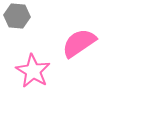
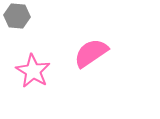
pink semicircle: moved 12 px right, 10 px down
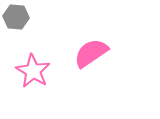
gray hexagon: moved 1 px left, 1 px down
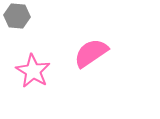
gray hexagon: moved 1 px right, 1 px up
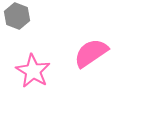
gray hexagon: rotated 15 degrees clockwise
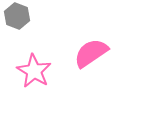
pink star: moved 1 px right
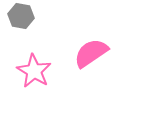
gray hexagon: moved 4 px right; rotated 10 degrees counterclockwise
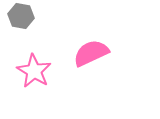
pink semicircle: rotated 9 degrees clockwise
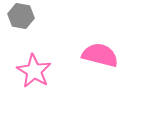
pink semicircle: moved 9 px right, 2 px down; rotated 39 degrees clockwise
